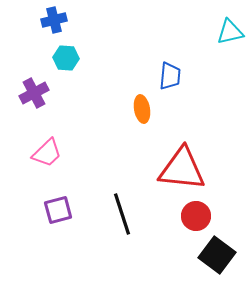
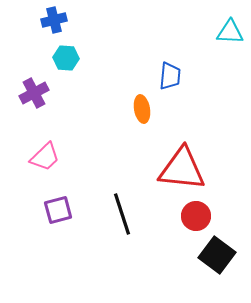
cyan triangle: rotated 16 degrees clockwise
pink trapezoid: moved 2 px left, 4 px down
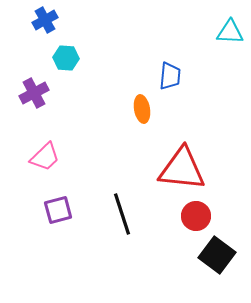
blue cross: moved 9 px left; rotated 15 degrees counterclockwise
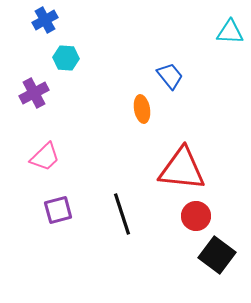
blue trapezoid: rotated 44 degrees counterclockwise
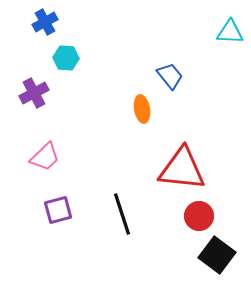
blue cross: moved 2 px down
red circle: moved 3 px right
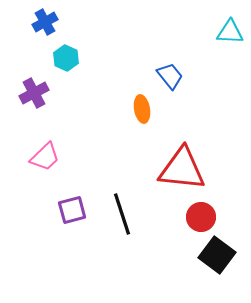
cyan hexagon: rotated 20 degrees clockwise
purple square: moved 14 px right
red circle: moved 2 px right, 1 px down
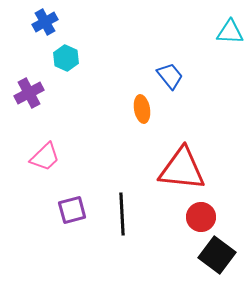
purple cross: moved 5 px left
black line: rotated 15 degrees clockwise
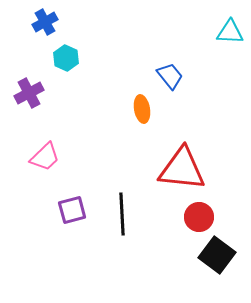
red circle: moved 2 px left
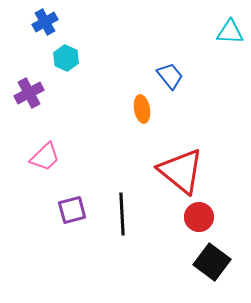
red triangle: moved 1 px left, 2 px down; rotated 33 degrees clockwise
black square: moved 5 px left, 7 px down
